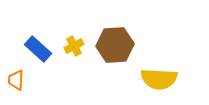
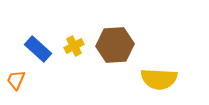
orange trapezoid: rotated 20 degrees clockwise
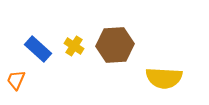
yellow cross: rotated 30 degrees counterclockwise
yellow semicircle: moved 5 px right, 1 px up
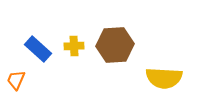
yellow cross: rotated 36 degrees counterclockwise
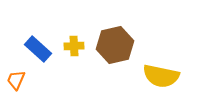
brown hexagon: rotated 9 degrees counterclockwise
yellow semicircle: moved 3 px left, 2 px up; rotated 9 degrees clockwise
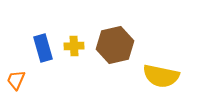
blue rectangle: moved 5 px right, 1 px up; rotated 32 degrees clockwise
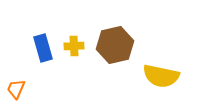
orange trapezoid: moved 9 px down
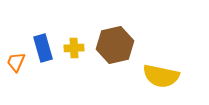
yellow cross: moved 2 px down
orange trapezoid: moved 27 px up
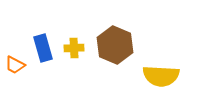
brown hexagon: rotated 24 degrees counterclockwise
orange trapezoid: moved 1 px left, 3 px down; rotated 85 degrees counterclockwise
yellow semicircle: rotated 9 degrees counterclockwise
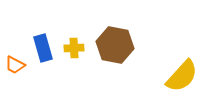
brown hexagon: rotated 12 degrees counterclockwise
yellow semicircle: moved 21 px right; rotated 51 degrees counterclockwise
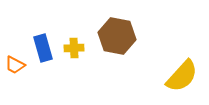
brown hexagon: moved 2 px right, 9 px up
